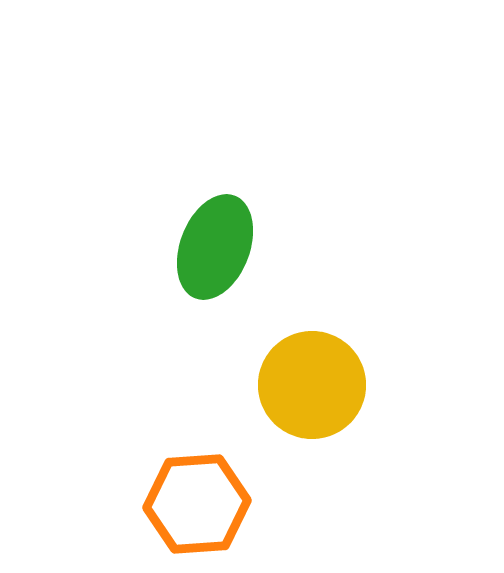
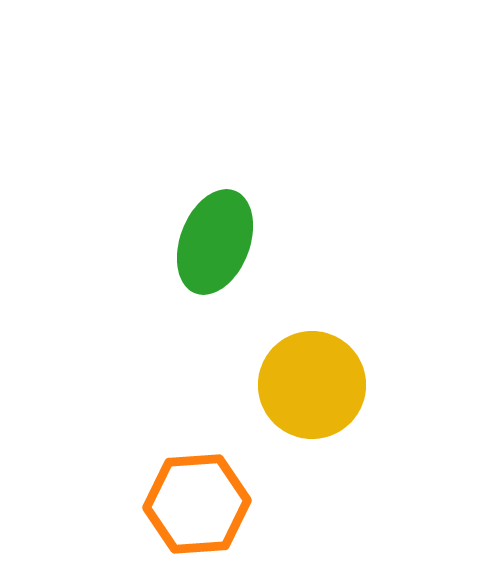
green ellipse: moved 5 px up
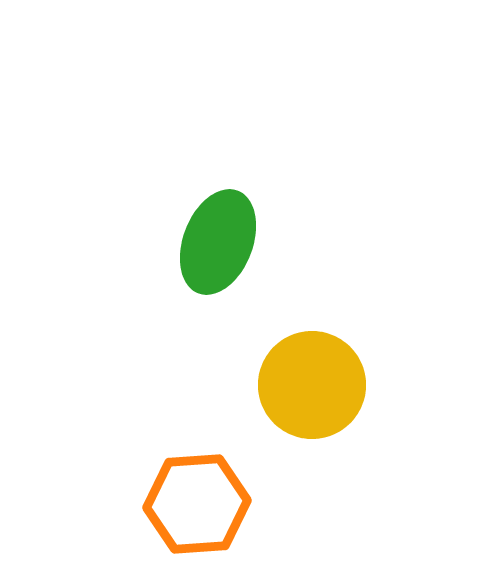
green ellipse: moved 3 px right
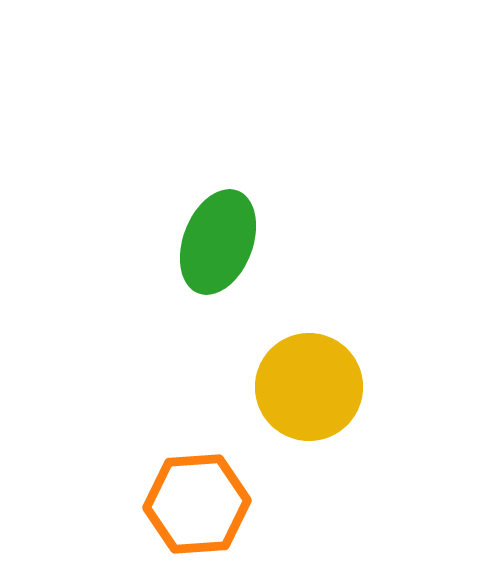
yellow circle: moved 3 px left, 2 px down
